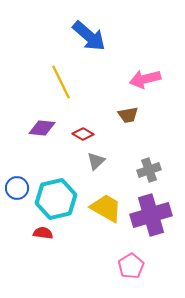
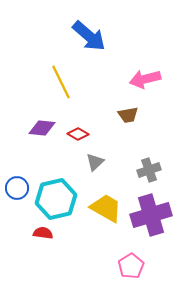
red diamond: moved 5 px left
gray triangle: moved 1 px left, 1 px down
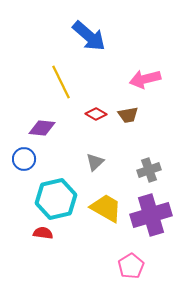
red diamond: moved 18 px right, 20 px up
blue circle: moved 7 px right, 29 px up
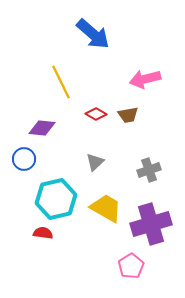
blue arrow: moved 4 px right, 2 px up
purple cross: moved 9 px down
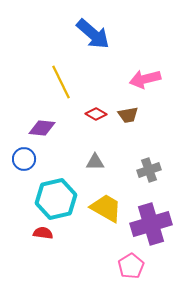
gray triangle: rotated 42 degrees clockwise
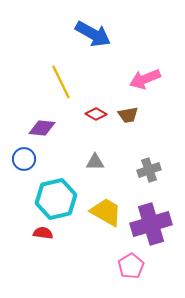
blue arrow: rotated 12 degrees counterclockwise
pink arrow: rotated 8 degrees counterclockwise
yellow trapezoid: moved 4 px down
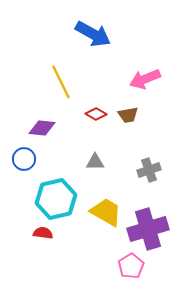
purple cross: moved 3 px left, 5 px down
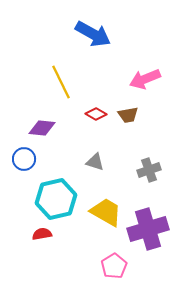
gray triangle: rotated 18 degrees clockwise
red semicircle: moved 1 px left, 1 px down; rotated 18 degrees counterclockwise
pink pentagon: moved 17 px left
